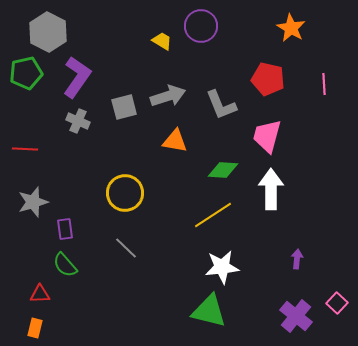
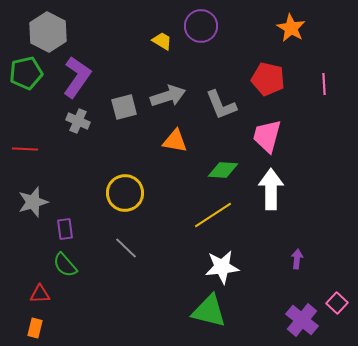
purple cross: moved 6 px right, 4 px down
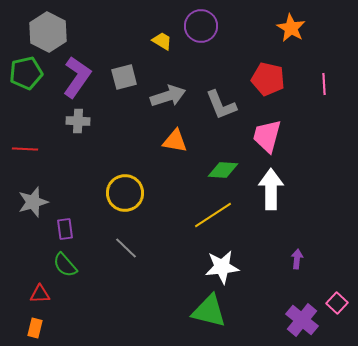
gray square: moved 30 px up
gray cross: rotated 20 degrees counterclockwise
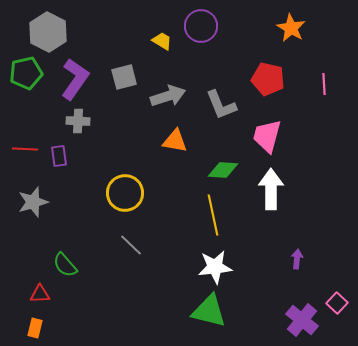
purple L-shape: moved 2 px left, 2 px down
yellow line: rotated 69 degrees counterclockwise
purple rectangle: moved 6 px left, 73 px up
gray line: moved 5 px right, 3 px up
white star: moved 7 px left
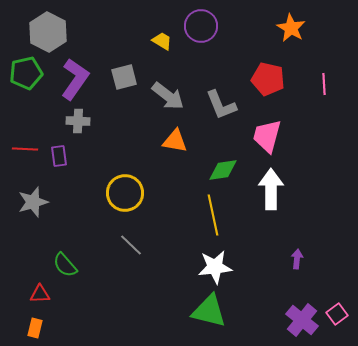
gray arrow: rotated 56 degrees clockwise
green diamond: rotated 12 degrees counterclockwise
pink square: moved 11 px down; rotated 10 degrees clockwise
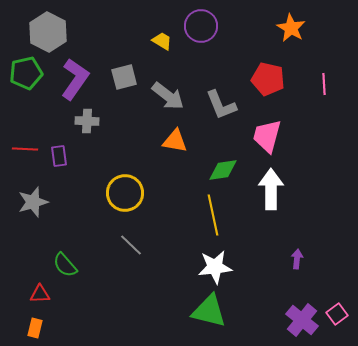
gray cross: moved 9 px right
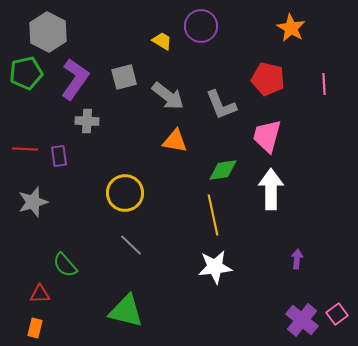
green triangle: moved 83 px left
